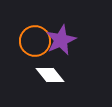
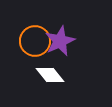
purple star: moved 1 px left, 1 px down
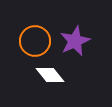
purple star: moved 15 px right
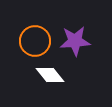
purple star: rotated 20 degrees clockwise
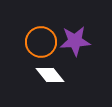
orange circle: moved 6 px right, 1 px down
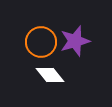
purple star: rotated 12 degrees counterclockwise
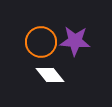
purple star: rotated 20 degrees clockwise
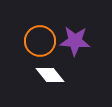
orange circle: moved 1 px left, 1 px up
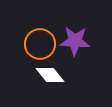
orange circle: moved 3 px down
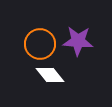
purple star: moved 3 px right
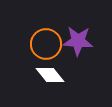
orange circle: moved 6 px right
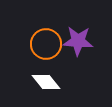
white diamond: moved 4 px left, 7 px down
